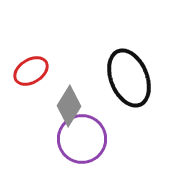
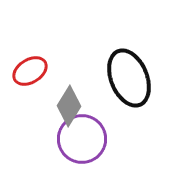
red ellipse: moved 1 px left
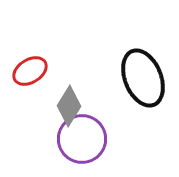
black ellipse: moved 14 px right
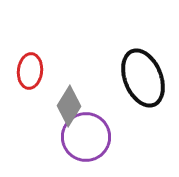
red ellipse: rotated 52 degrees counterclockwise
purple circle: moved 4 px right, 2 px up
